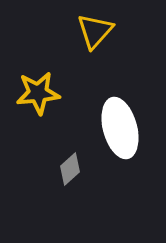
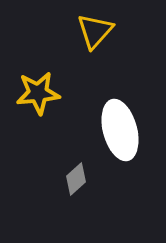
white ellipse: moved 2 px down
gray diamond: moved 6 px right, 10 px down
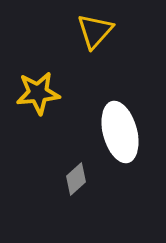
white ellipse: moved 2 px down
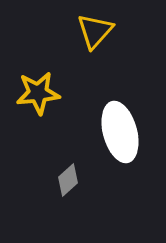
gray diamond: moved 8 px left, 1 px down
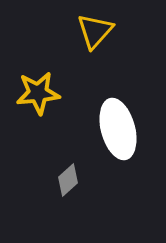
white ellipse: moved 2 px left, 3 px up
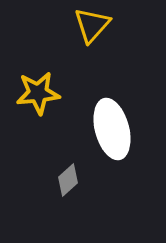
yellow triangle: moved 3 px left, 6 px up
white ellipse: moved 6 px left
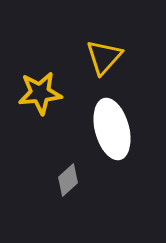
yellow triangle: moved 12 px right, 32 px down
yellow star: moved 2 px right
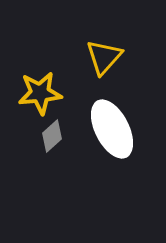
white ellipse: rotated 12 degrees counterclockwise
gray diamond: moved 16 px left, 44 px up
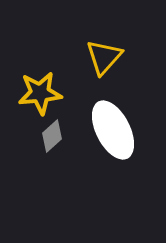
white ellipse: moved 1 px right, 1 px down
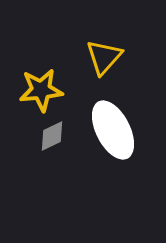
yellow star: moved 1 px right, 3 px up
gray diamond: rotated 16 degrees clockwise
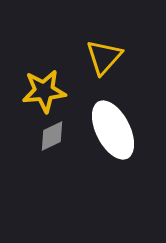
yellow star: moved 3 px right, 1 px down
